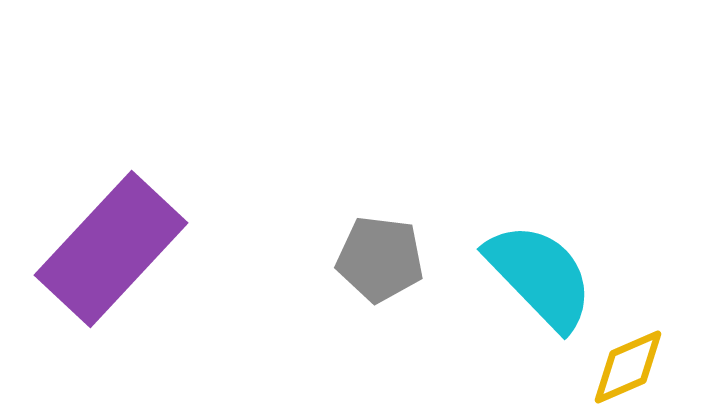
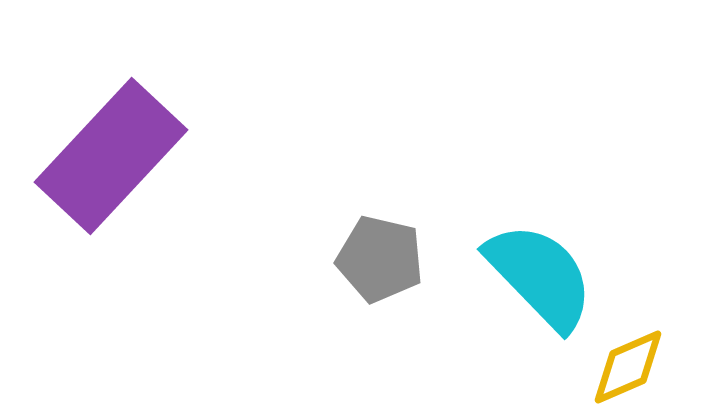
purple rectangle: moved 93 px up
gray pentagon: rotated 6 degrees clockwise
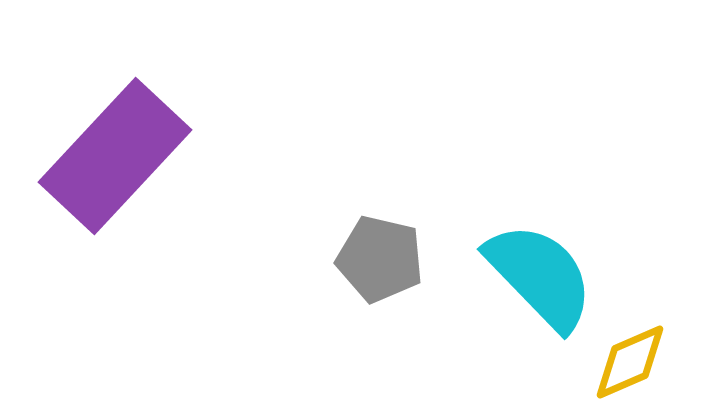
purple rectangle: moved 4 px right
yellow diamond: moved 2 px right, 5 px up
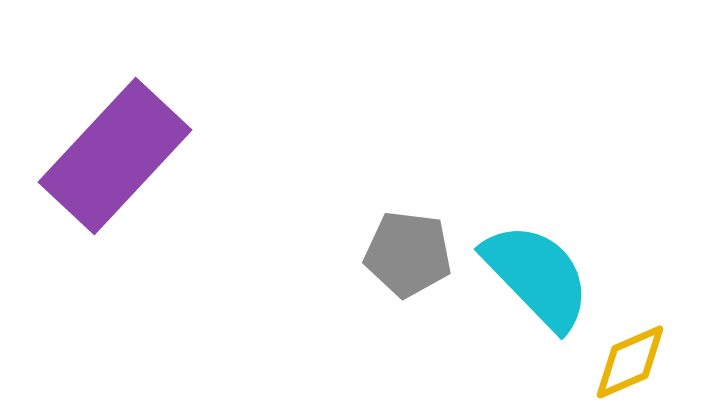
gray pentagon: moved 28 px right, 5 px up; rotated 6 degrees counterclockwise
cyan semicircle: moved 3 px left
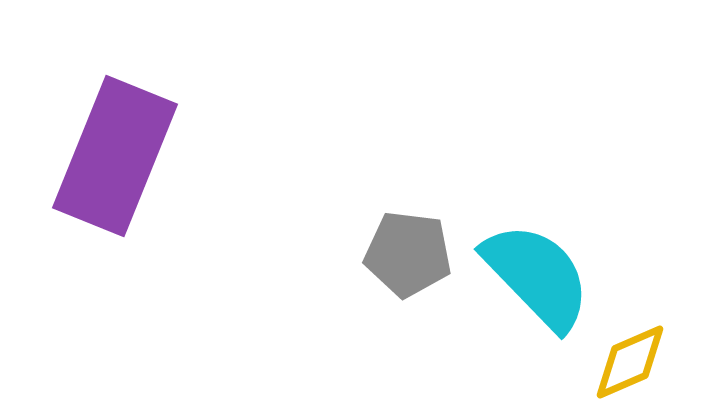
purple rectangle: rotated 21 degrees counterclockwise
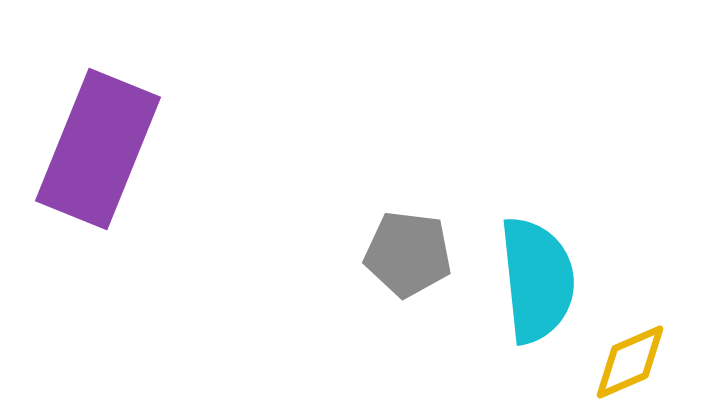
purple rectangle: moved 17 px left, 7 px up
cyan semicircle: moved 4 px down; rotated 38 degrees clockwise
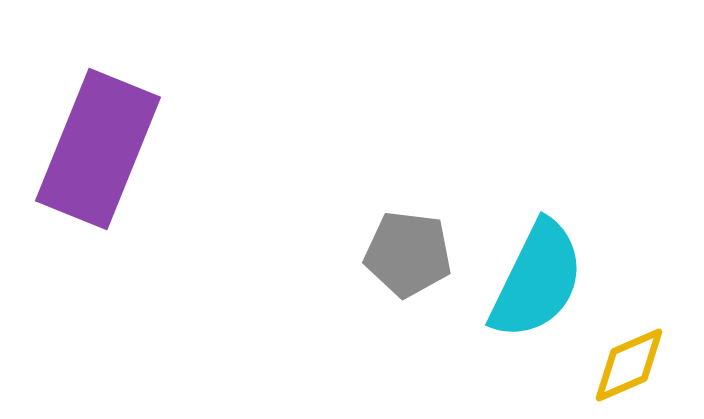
cyan semicircle: rotated 32 degrees clockwise
yellow diamond: moved 1 px left, 3 px down
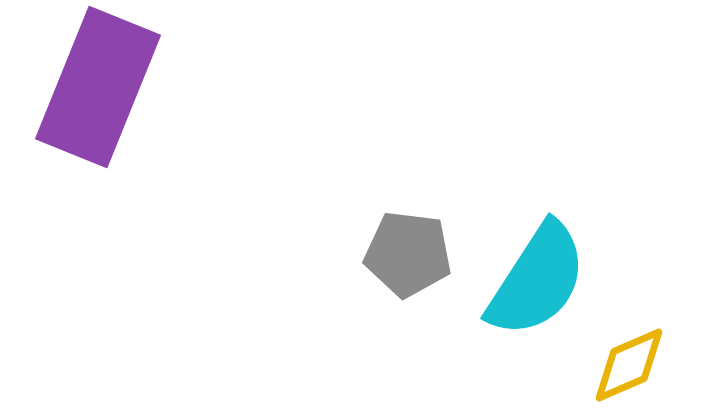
purple rectangle: moved 62 px up
cyan semicircle: rotated 7 degrees clockwise
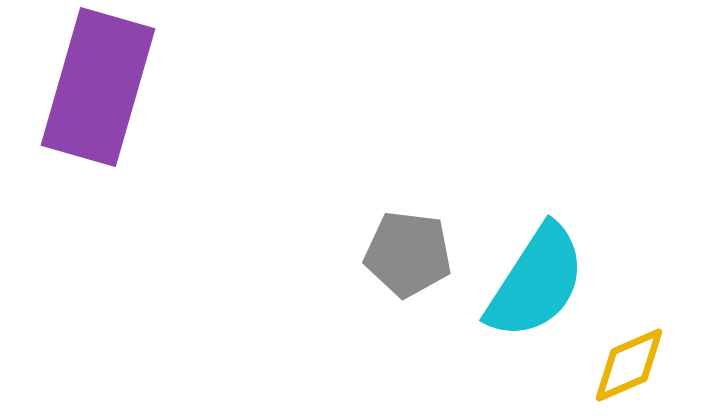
purple rectangle: rotated 6 degrees counterclockwise
cyan semicircle: moved 1 px left, 2 px down
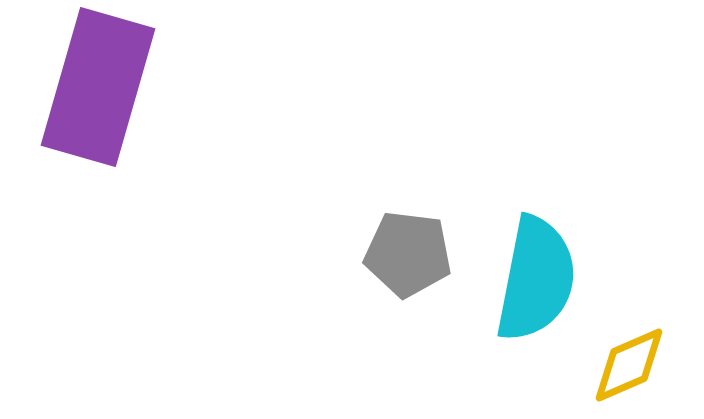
cyan semicircle: moved 3 px up; rotated 22 degrees counterclockwise
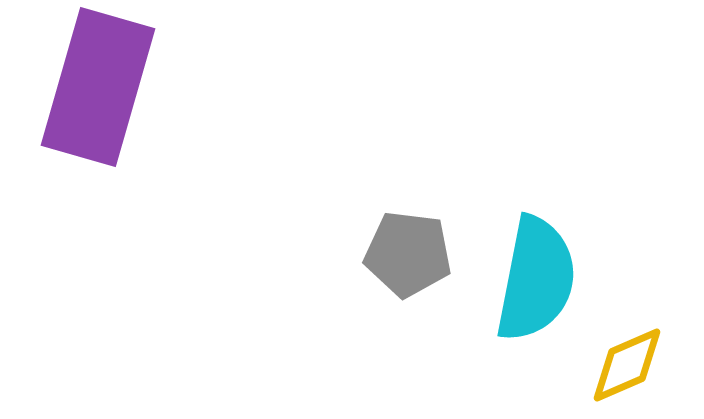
yellow diamond: moved 2 px left
